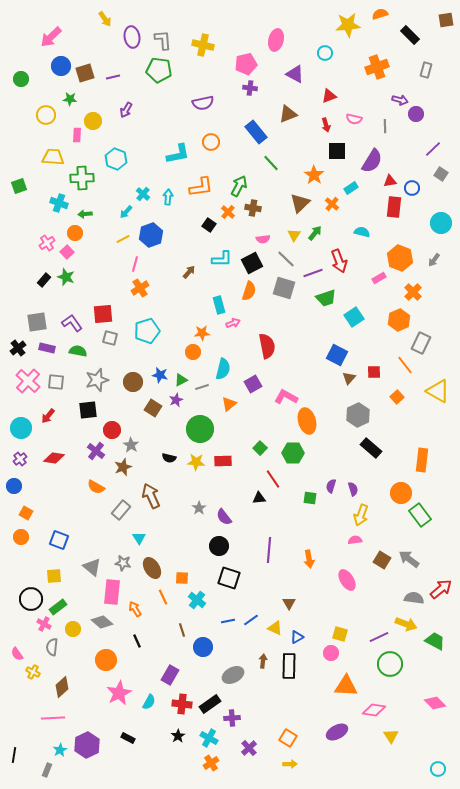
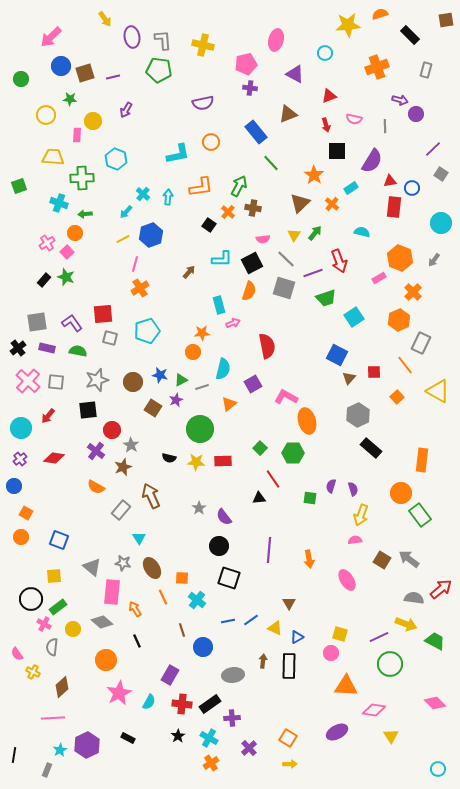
gray ellipse at (233, 675): rotated 20 degrees clockwise
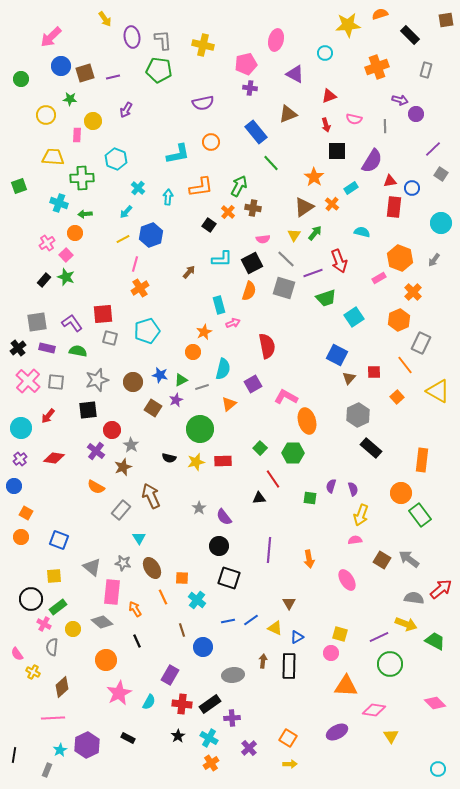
orange star at (314, 175): moved 2 px down
cyan cross at (143, 194): moved 5 px left, 6 px up
brown triangle at (300, 203): moved 4 px right, 4 px down; rotated 10 degrees clockwise
pink square at (67, 252): moved 1 px left, 3 px down
orange star at (202, 333): moved 2 px right, 1 px up; rotated 21 degrees counterclockwise
yellow star at (196, 462): rotated 18 degrees counterclockwise
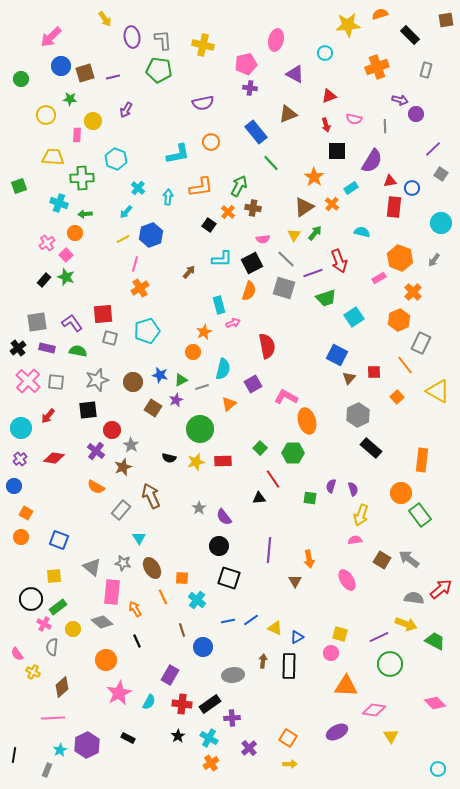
brown triangle at (289, 603): moved 6 px right, 22 px up
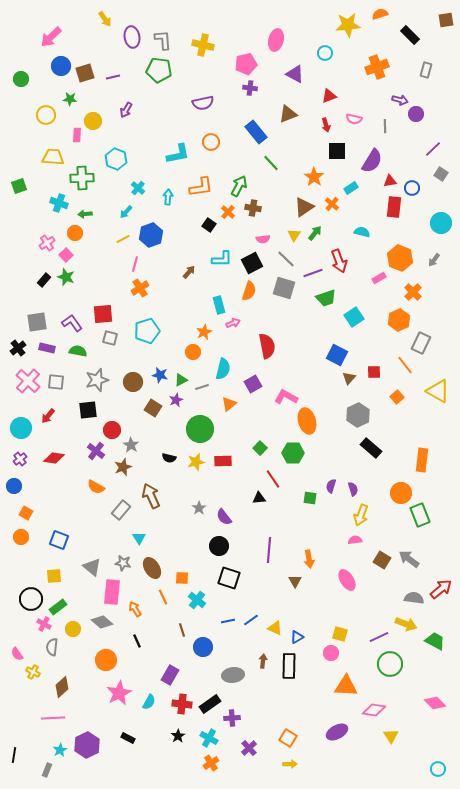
green rectangle at (420, 515): rotated 15 degrees clockwise
